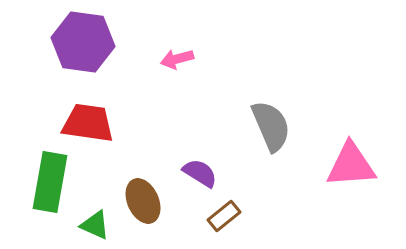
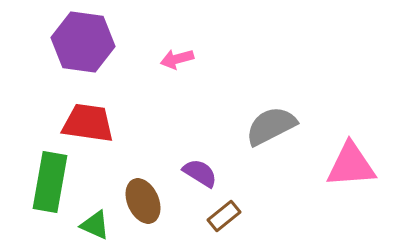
gray semicircle: rotated 94 degrees counterclockwise
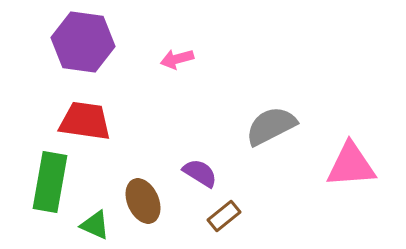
red trapezoid: moved 3 px left, 2 px up
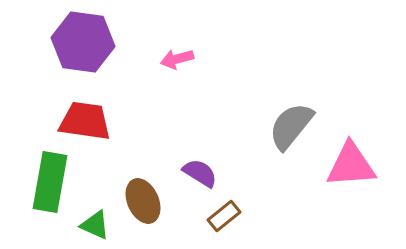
gray semicircle: moved 20 px right; rotated 24 degrees counterclockwise
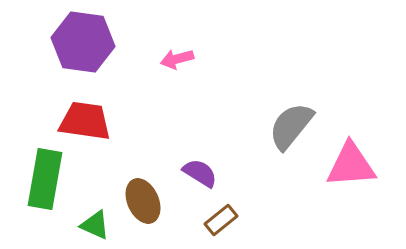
green rectangle: moved 5 px left, 3 px up
brown rectangle: moved 3 px left, 4 px down
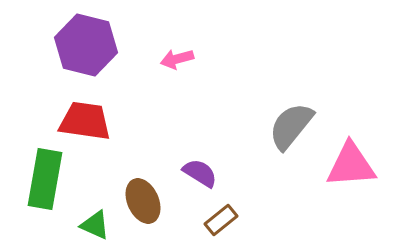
purple hexagon: moved 3 px right, 3 px down; rotated 6 degrees clockwise
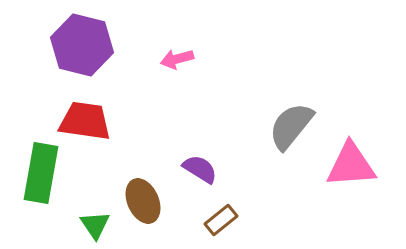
purple hexagon: moved 4 px left
purple semicircle: moved 4 px up
green rectangle: moved 4 px left, 6 px up
green triangle: rotated 32 degrees clockwise
